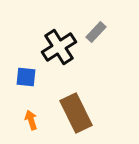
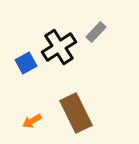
blue square: moved 14 px up; rotated 35 degrees counterclockwise
orange arrow: moved 1 px right, 1 px down; rotated 102 degrees counterclockwise
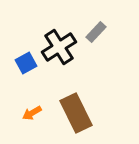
orange arrow: moved 8 px up
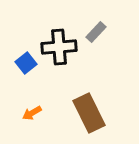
black cross: rotated 28 degrees clockwise
blue square: rotated 10 degrees counterclockwise
brown rectangle: moved 13 px right
